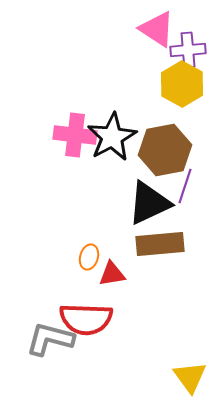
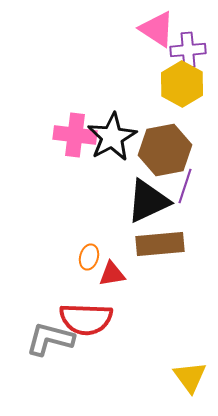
black triangle: moved 1 px left, 2 px up
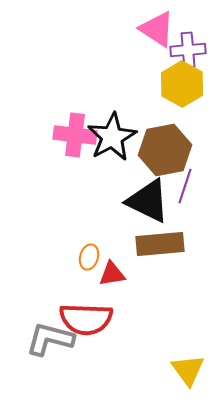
black triangle: rotated 51 degrees clockwise
yellow triangle: moved 2 px left, 7 px up
